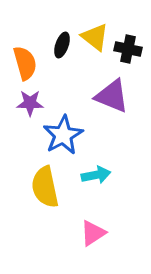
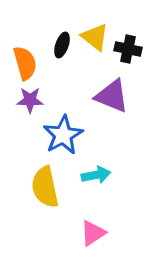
purple star: moved 3 px up
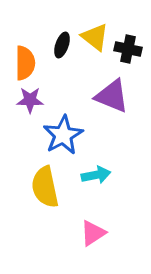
orange semicircle: rotated 16 degrees clockwise
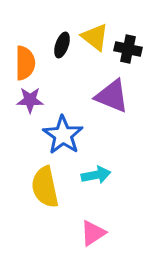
blue star: rotated 9 degrees counterclockwise
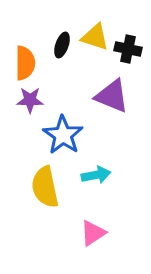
yellow triangle: rotated 20 degrees counterclockwise
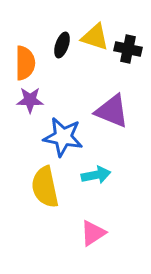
purple triangle: moved 15 px down
blue star: moved 2 px down; rotated 24 degrees counterclockwise
